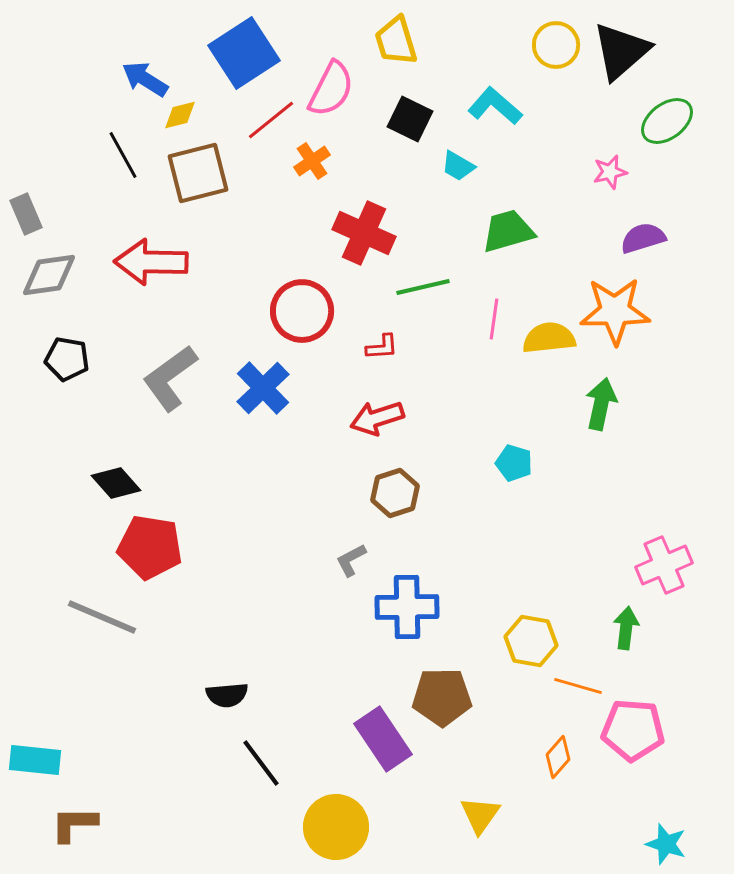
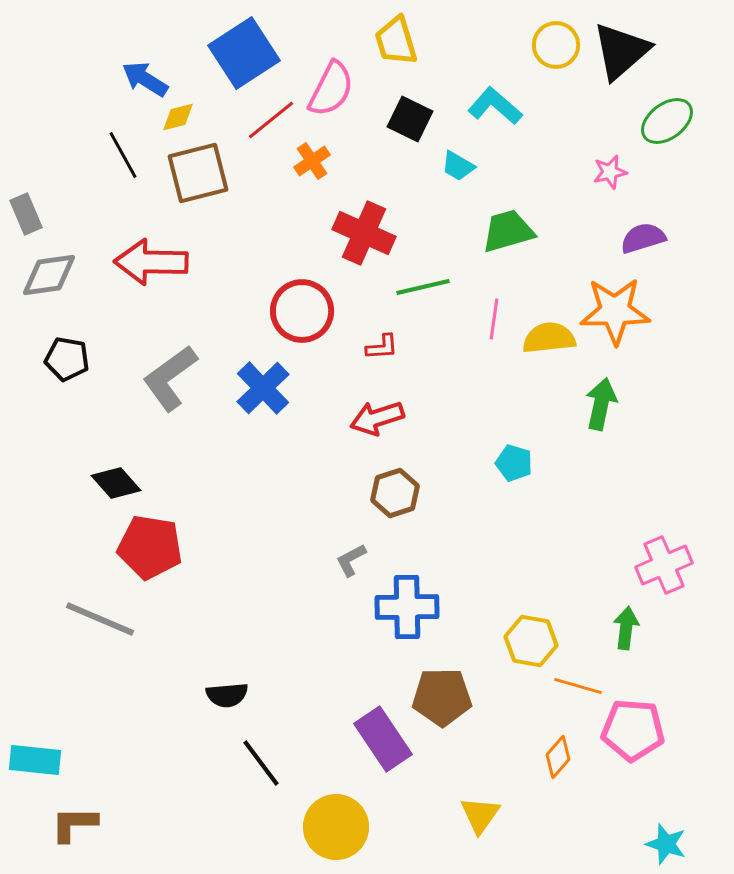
yellow diamond at (180, 115): moved 2 px left, 2 px down
gray line at (102, 617): moved 2 px left, 2 px down
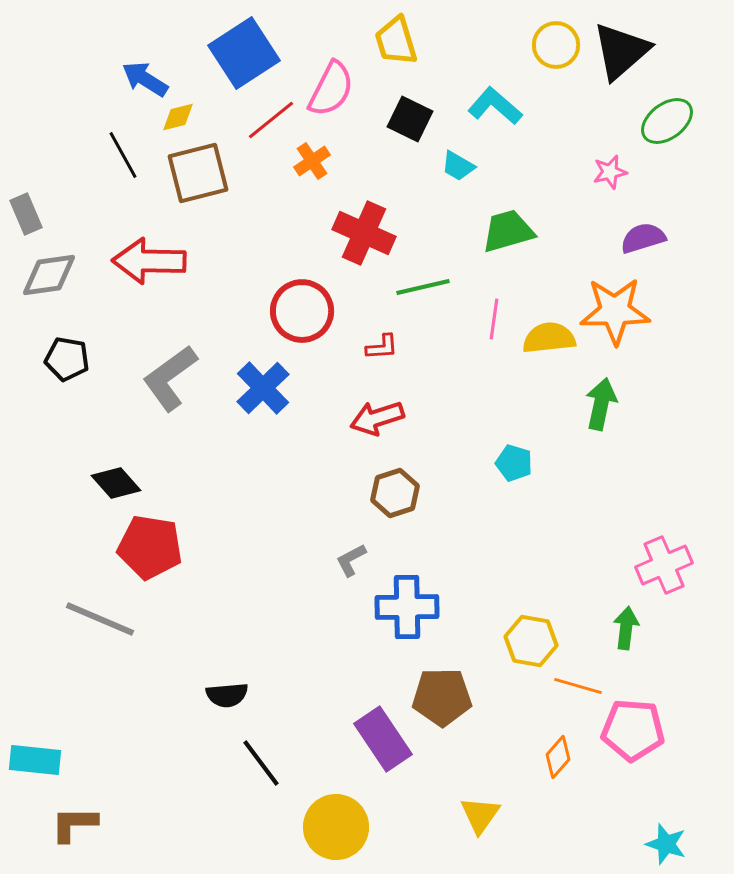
red arrow at (151, 262): moved 2 px left, 1 px up
